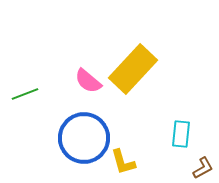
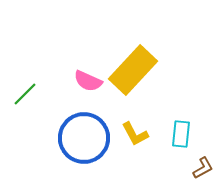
yellow rectangle: moved 1 px down
pink semicircle: rotated 16 degrees counterclockwise
green line: rotated 24 degrees counterclockwise
yellow L-shape: moved 12 px right, 28 px up; rotated 12 degrees counterclockwise
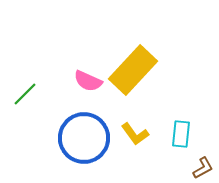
yellow L-shape: rotated 8 degrees counterclockwise
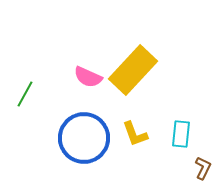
pink semicircle: moved 4 px up
green line: rotated 16 degrees counterclockwise
yellow L-shape: rotated 16 degrees clockwise
brown L-shape: rotated 35 degrees counterclockwise
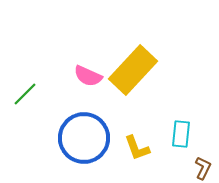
pink semicircle: moved 1 px up
green line: rotated 16 degrees clockwise
yellow L-shape: moved 2 px right, 14 px down
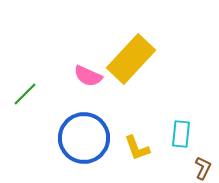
yellow rectangle: moved 2 px left, 11 px up
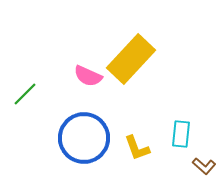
brown L-shape: moved 1 px right, 2 px up; rotated 105 degrees clockwise
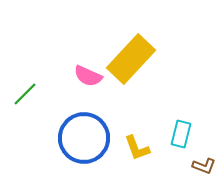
cyan rectangle: rotated 8 degrees clockwise
brown L-shape: rotated 20 degrees counterclockwise
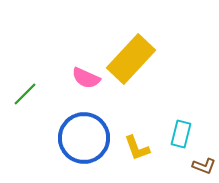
pink semicircle: moved 2 px left, 2 px down
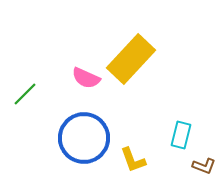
cyan rectangle: moved 1 px down
yellow L-shape: moved 4 px left, 12 px down
